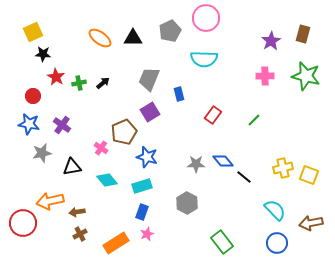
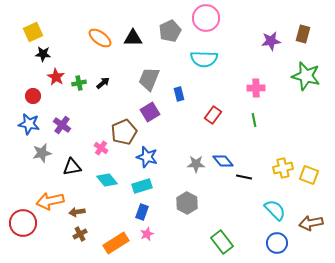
purple star at (271, 41): rotated 24 degrees clockwise
pink cross at (265, 76): moved 9 px left, 12 px down
green line at (254, 120): rotated 56 degrees counterclockwise
black line at (244, 177): rotated 28 degrees counterclockwise
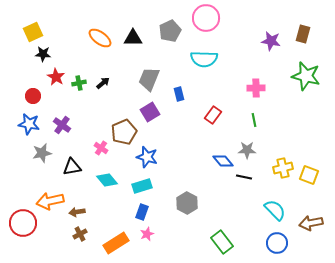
purple star at (271, 41): rotated 18 degrees clockwise
gray star at (196, 164): moved 51 px right, 14 px up
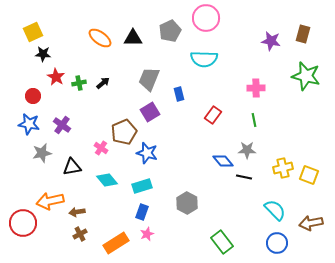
blue star at (147, 157): moved 4 px up
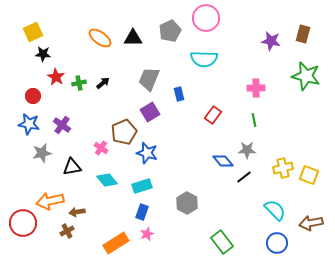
black line at (244, 177): rotated 49 degrees counterclockwise
brown cross at (80, 234): moved 13 px left, 3 px up
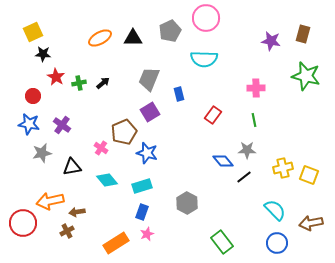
orange ellipse at (100, 38): rotated 65 degrees counterclockwise
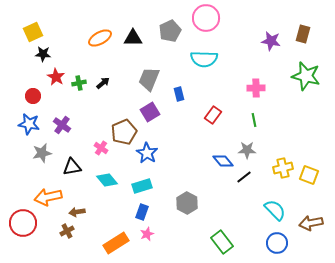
blue star at (147, 153): rotated 15 degrees clockwise
orange arrow at (50, 201): moved 2 px left, 4 px up
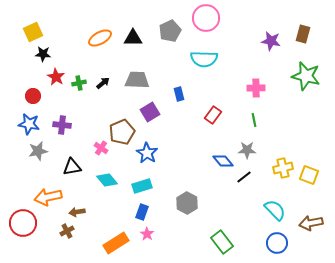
gray trapezoid at (149, 79): moved 12 px left, 1 px down; rotated 70 degrees clockwise
purple cross at (62, 125): rotated 30 degrees counterclockwise
brown pentagon at (124, 132): moved 2 px left
gray star at (42, 153): moved 4 px left, 2 px up
pink star at (147, 234): rotated 16 degrees counterclockwise
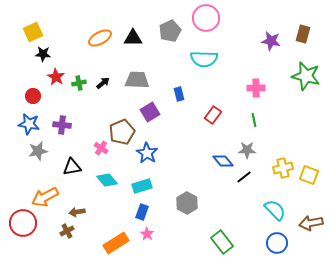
orange arrow at (48, 197): moved 3 px left; rotated 16 degrees counterclockwise
